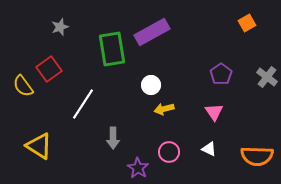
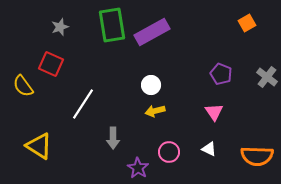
green rectangle: moved 24 px up
red square: moved 2 px right, 5 px up; rotated 30 degrees counterclockwise
purple pentagon: rotated 15 degrees counterclockwise
yellow arrow: moved 9 px left, 2 px down
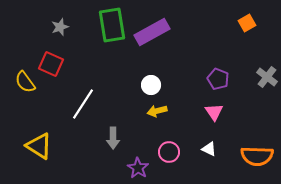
purple pentagon: moved 3 px left, 5 px down
yellow semicircle: moved 2 px right, 4 px up
yellow arrow: moved 2 px right
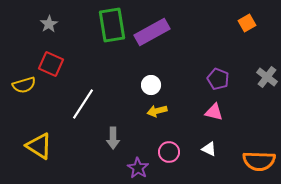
gray star: moved 11 px left, 3 px up; rotated 12 degrees counterclockwise
yellow semicircle: moved 1 px left, 3 px down; rotated 70 degrees counterclockwise
pink triangle: rotated 42 degrees counterclockwise
orange semicircle: moved 2 px right, 5 px down
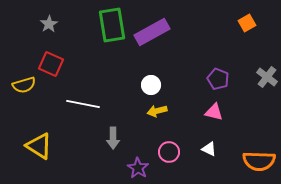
white line: rotated 68 degrees clockwise
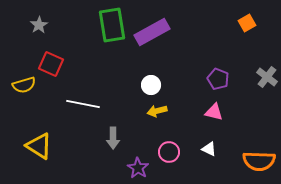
gray star: moved 10 px left, 1 px down
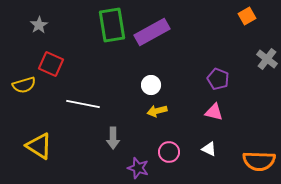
orange square: moved 7 px up
gray cross: moved 18 px up
purple star: rotated 15 degrees counterclockwise
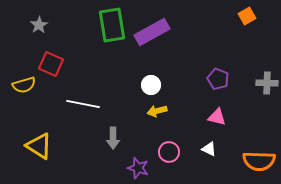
gray cross: moved 24 px down; rotated 35 degrees counterclockwise
pink triangle: moved 3 px right, 5 px down
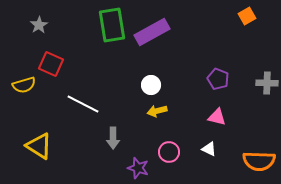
white line: rotated 16 degrees clockwise
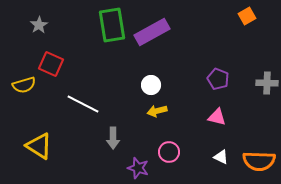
white triangle: moved 12 px right, 8 px down
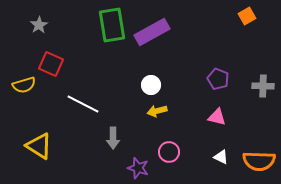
gray cross: moved 4 px left, 3 px down
